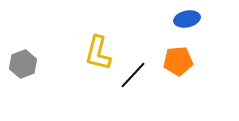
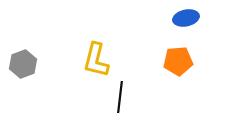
blue ellipse: moved 1 px left, 1 px up
yellow L-shape: moved 2 px left, 7 px down
black line: moved 13 px left, 22 px down; rotated 36 degrees counterclockwise
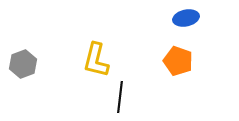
orange pentagon: rotated 24 degrees clockwise
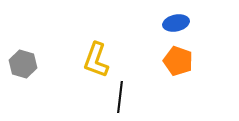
blue ellipse: moved 10 px left, 5 px down
yellow L-shape: rotated 6 degrees clockwise
gray hexagon: rotated 24 degrees counterclockwise
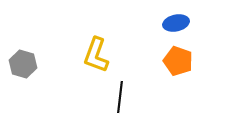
yellow L-shape: moved 5 px up
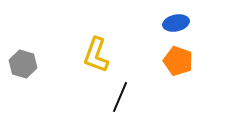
black line: rotated 16 degrees clockwise
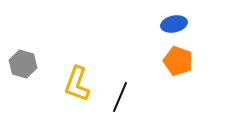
blue ellipse: moved 2 px left, 1 px down
yellow L-shape: moved 19 px left, 29 px down
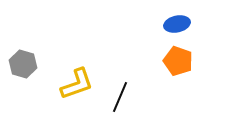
blue ellipse: moved 3 px right
yellow L-shape: rotated 129 degrees counterclockwise
